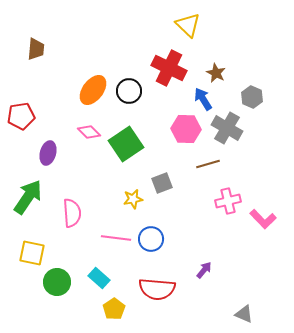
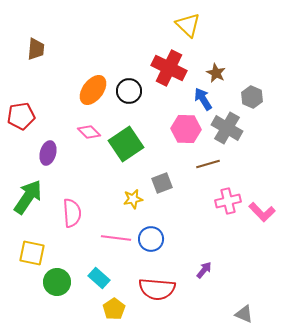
pink L-shape: moved 1 px left, 7 px up
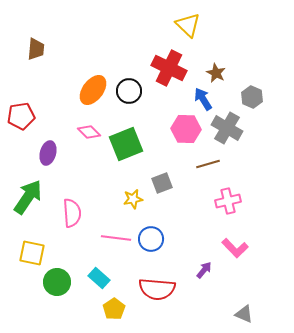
green square: rotated 12 degrees clockwise
pink L-shape: moved 27 px left, 36 px down
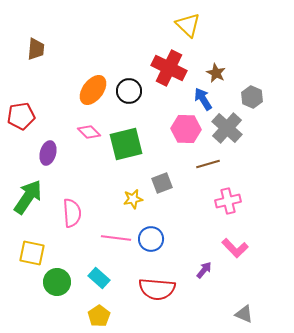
gray cross: rotated 12 degrees clockwise
green square: rotated 8 degrees clockwise
yellow pentagon: moved 15 px left, 7 px down
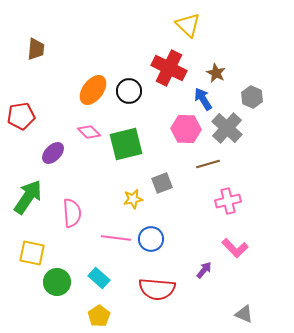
purple ellipse: moved 5 px right; rotated 30 degrees clockwise
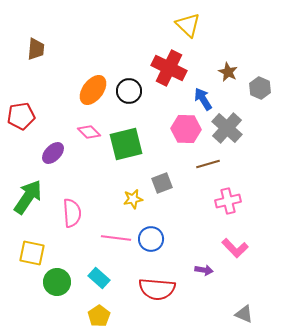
brown star: moved 12 px right, 1 px up
gray hexagon: moved 8 px right, 9 px up
purple arrow: rotated 60 degrees clockwise
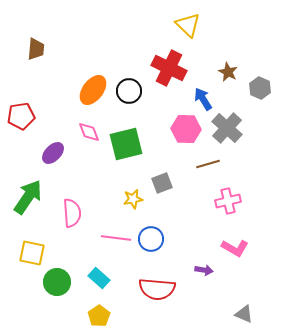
pink diamond: rotated 25 degrees clockwise
pink L-shape: rotated 16 degrees counterclockwise
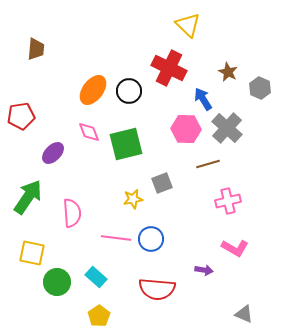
cyan rectangle: moved 3 px left, 1 px up
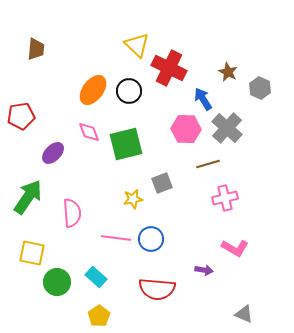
yellow triangle: moved 51 px left, 20 px down
pink cross: moved 3 px left, 3 px up
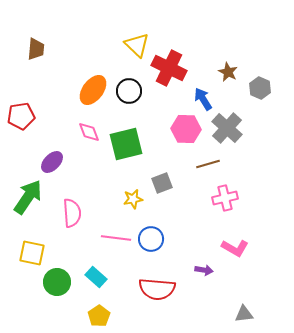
purple ellipse: moved 1 px left, 9 px down
gray triangle: rotated 30 degrees counterclockwise
